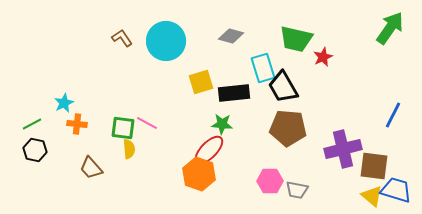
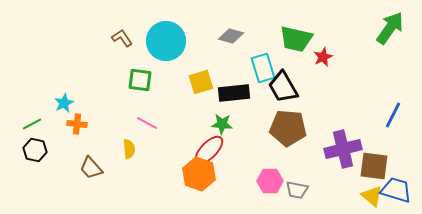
green square: moved 17 px right, 48 px up
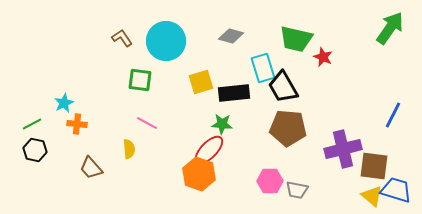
red star: rotated 24 degrees counterclockwise
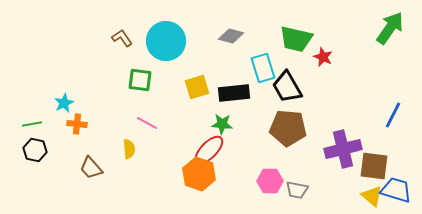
yellow square: moved 4 px left, 5 px down
black trapezoid: moved 4 px right
green line: rotated 18 degrees clockwise
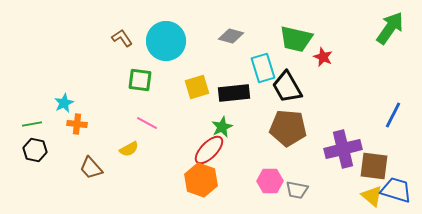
green star: moved 3 px down; rotated 30 degrees counterclockwise
yellow semicircle: rotated 66 degrees clockwise
orange hexagon: moved 2 px right, 6 px down
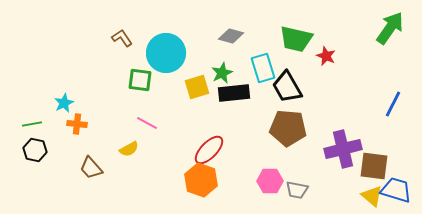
cyan circle: moved 12 px down
red star: moved 3 px right, 1 px up
blue line: moved 11 px up
green star: moved 54 px up
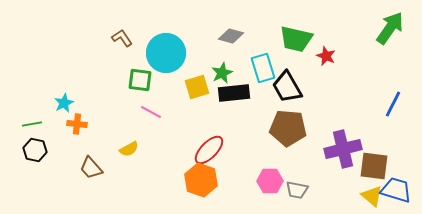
pink line: moved 4 px right, 11 px up
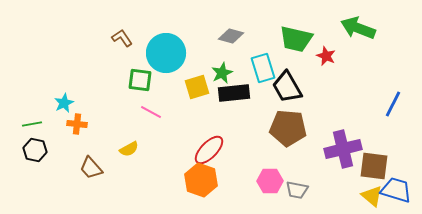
green arrow: moved 32 px left; rotated 104 degrees counterclockwise
